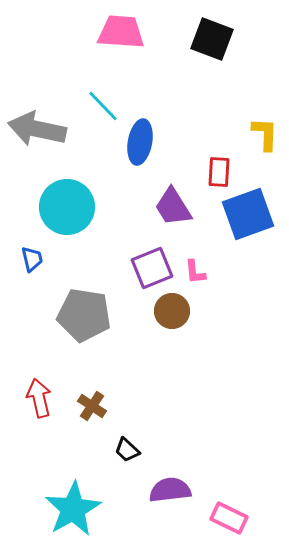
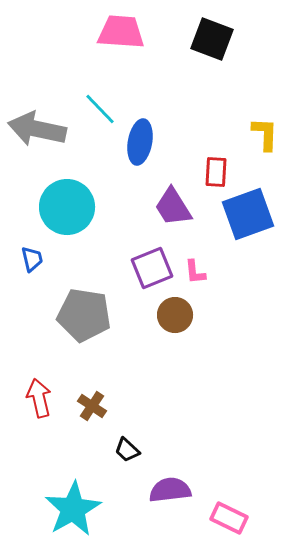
cyan line: moved 3 px left, 3 px down
red rectangle: moved 3 px left
brown circle: moved 3 px right, 4 px down
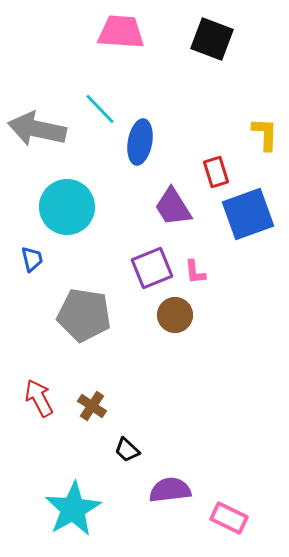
red rectangle: rotated 20 degrees counterclockwise
red arrow: rotated 15 degrees counterclockwise
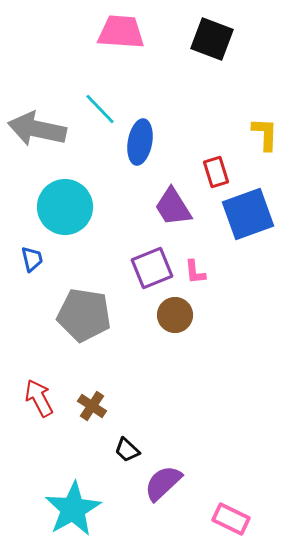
cyan circle: moved 2 px left
purple semicircle: moved 7 px left, 7 px up; rotated 36 degrees counterclockwise
pink rectangle: moved 2 px right, 1 px down
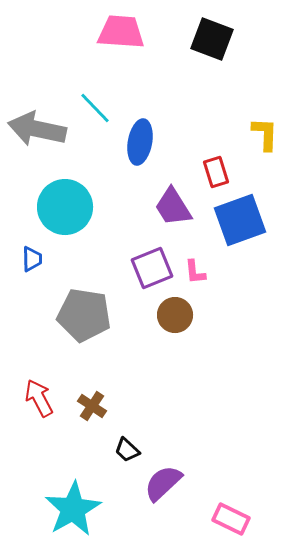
cyan line: moved 5 px left, 1 px up
blue square: moved 8 px left, 6 px down
blue trapezoid: rotated 12 degrees clockwise
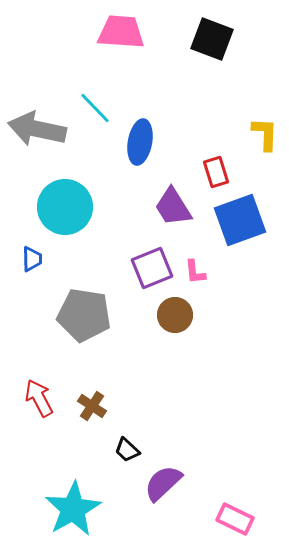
pink rectangle: moved 4 px right
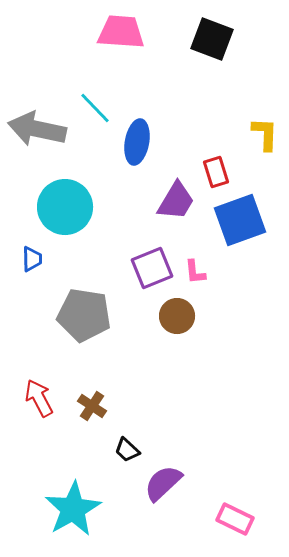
blue ellipse: moved 3 px left
purple trapezoid: moved 3 px right, 6 px up; rotated 117 degrees counterclockwise
brown circle: moved 2 px right, 1 px down
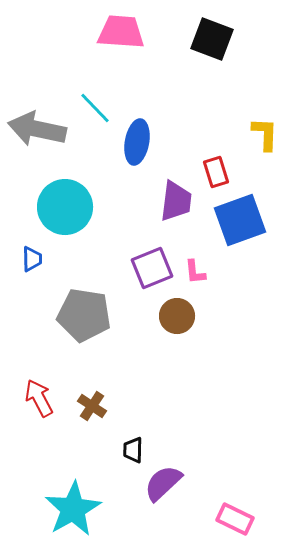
purple trapezoid: rotated 24 degrees counterclockwise
black trapezoid: moved 6 px right; rotated 48 degrees clockwise
